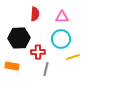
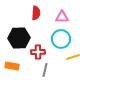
red semicircle: moved 1 px right, 1 px up
gray line: moved 1 px left, 1 px down
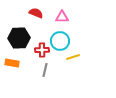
red semicircle: rotated 72 degrees counterclockwise
cyan circle: moved 1 px left, 2 px down
red cross: moved 4 px right, 2 px up
orange rectangle: moved 3 px up
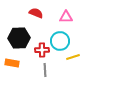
pink triangle: moved 4 px right
gray line: rotated 16 degrees counterclockwise
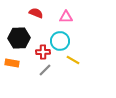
red cross: moved 1 px right, 2 px down
yellow line: moved 3 px down; rotated 48 degrees clockwise
gray line: rotated 48 degrees clockwise
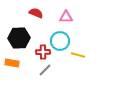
yellow line: moved 5 px right, 5 px up; rotated 16 degrees counterclockwise
